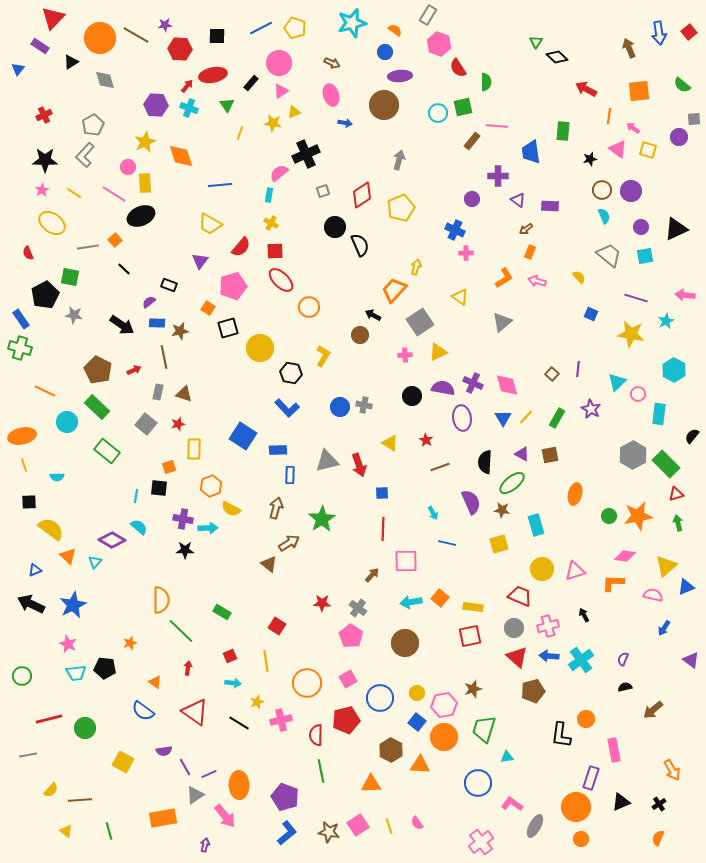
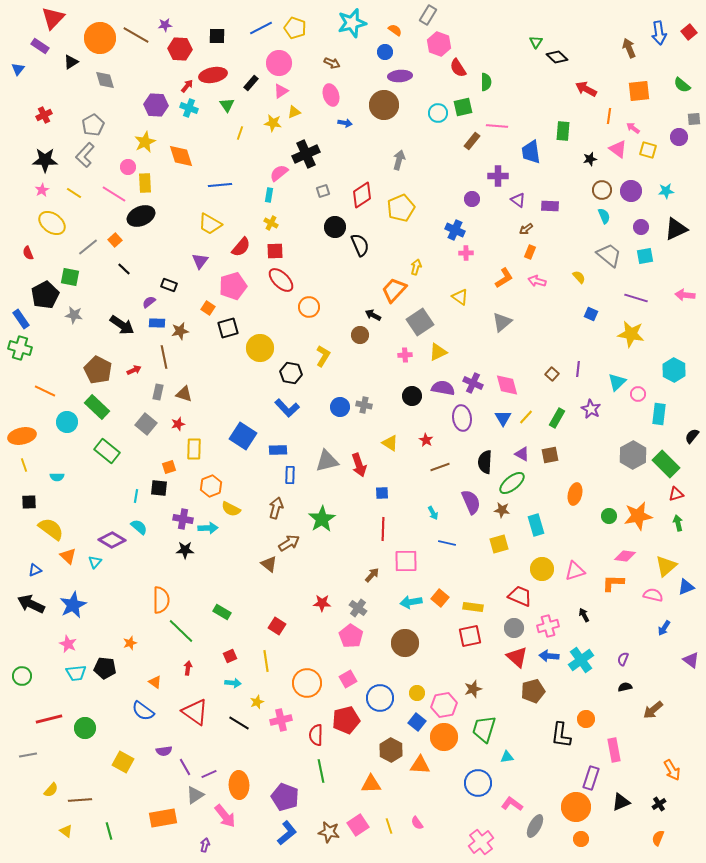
gray line at (88, 247): rotated 30 degrees counterclockwise
cyan star at (666, 321): moved 130 px up; rotated 21 degrees clockwise
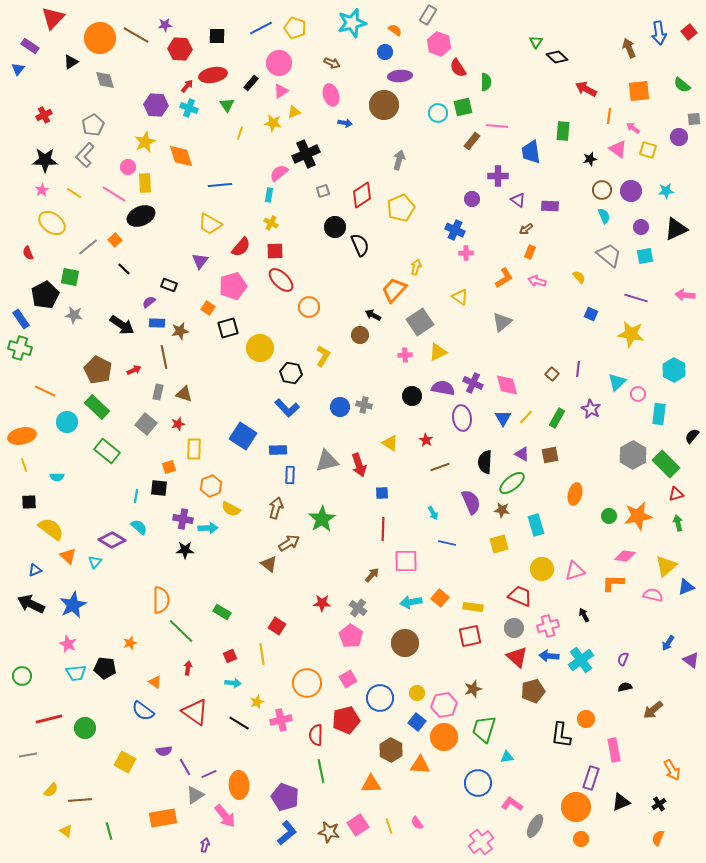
purple rectangle at (40, 46): moved 10 px left
blue arrow at (664, 628): moved 4 px right, 15 px down
yellow line at (266, 661): moved 4 px left, 7 px up
yellow square at (123, 762): moved 2 px right
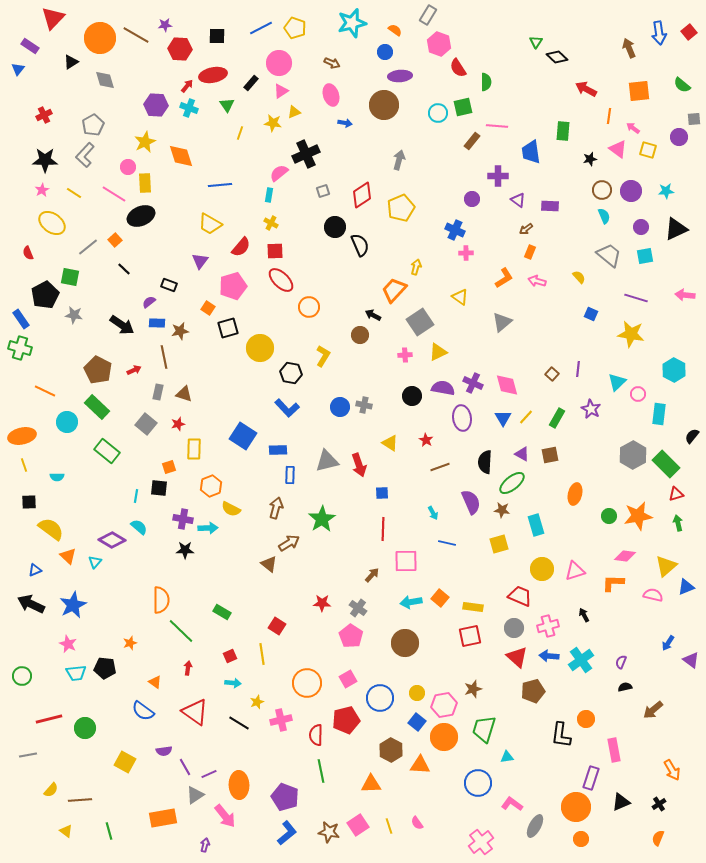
purple semicircle at (623, 659): moved 2 px left, 3 px down
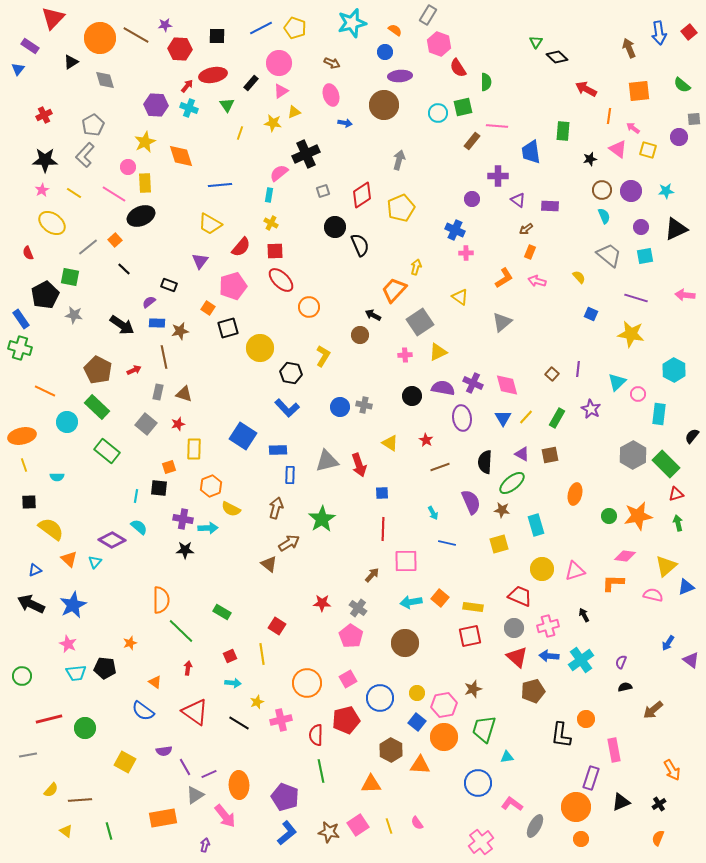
orange triangle at (68, 556): moved 1 px right, 3 px down
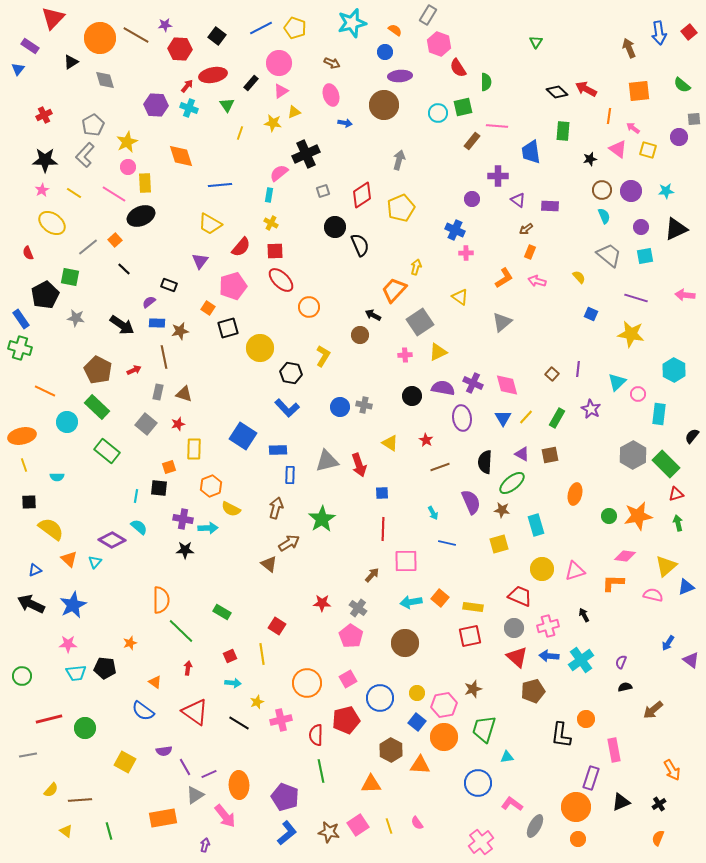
black square at (217, 36): rotated 36 degrees clockwise
black diamond at (557, 57): moved 35 px down
yellow star at (145, 142): moved 18 px left
gray star at (74, 315): moved 2 px right, 3 px down
pink star at (68, 644): rotated 24 degrees counterclockwise
orange circle at (581, 839): moved 3 px left
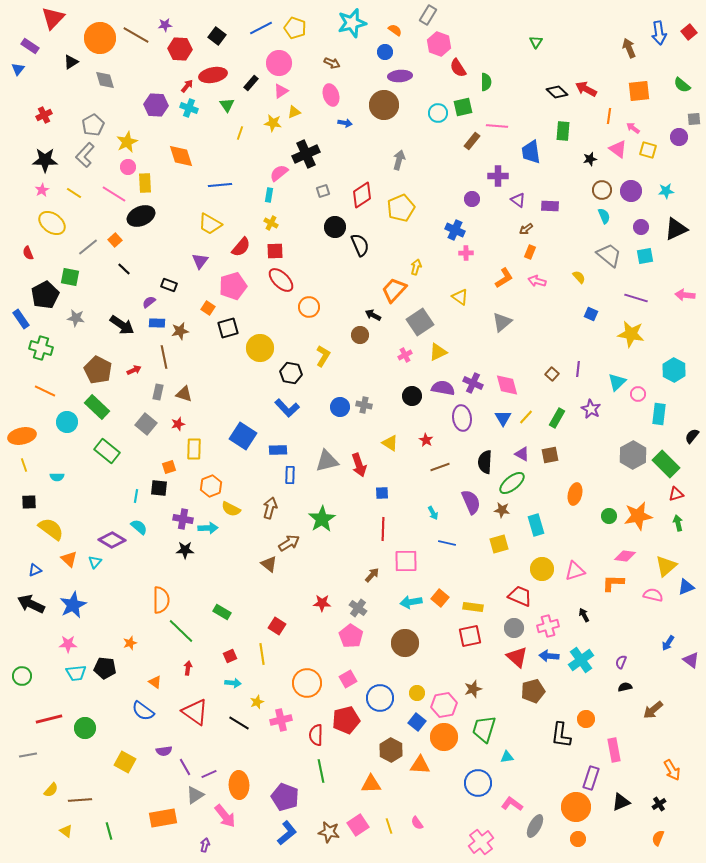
green cross at (20, 348): moved 21 px right
pink cross at (405, 355): rotated 24 degrees counterclockwise
brown arrow at (276, 508): moved 6 px left
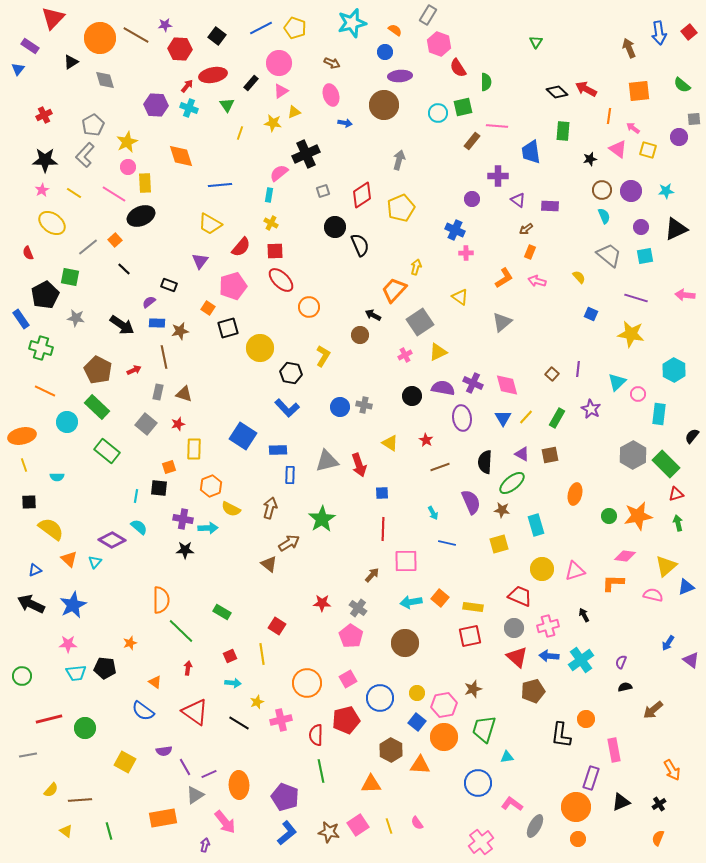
pink arrow at (225, 816): moved 6 px down
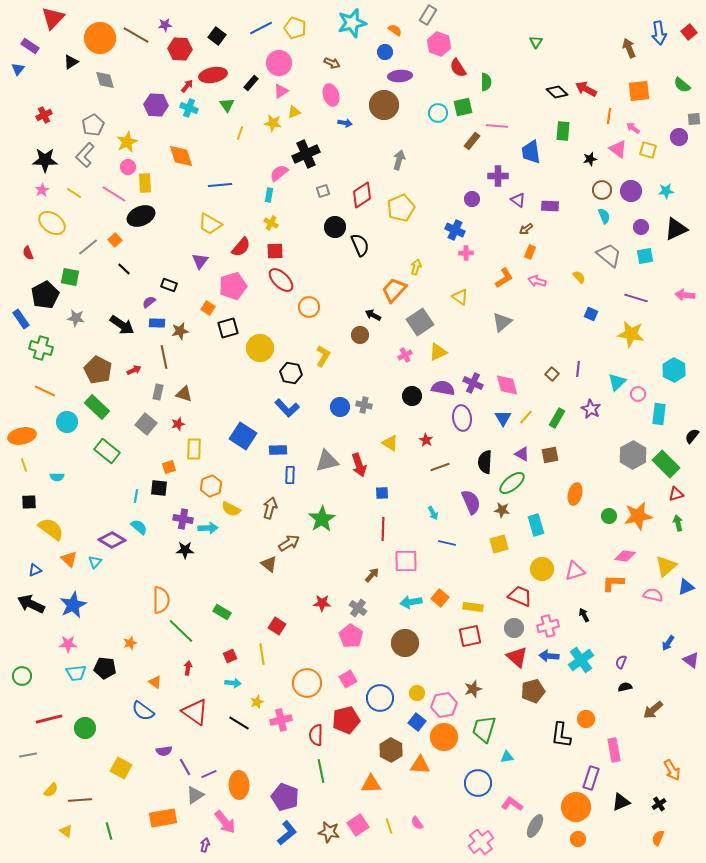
yellow square at (125, 762): moved 4 px left, 6 px down
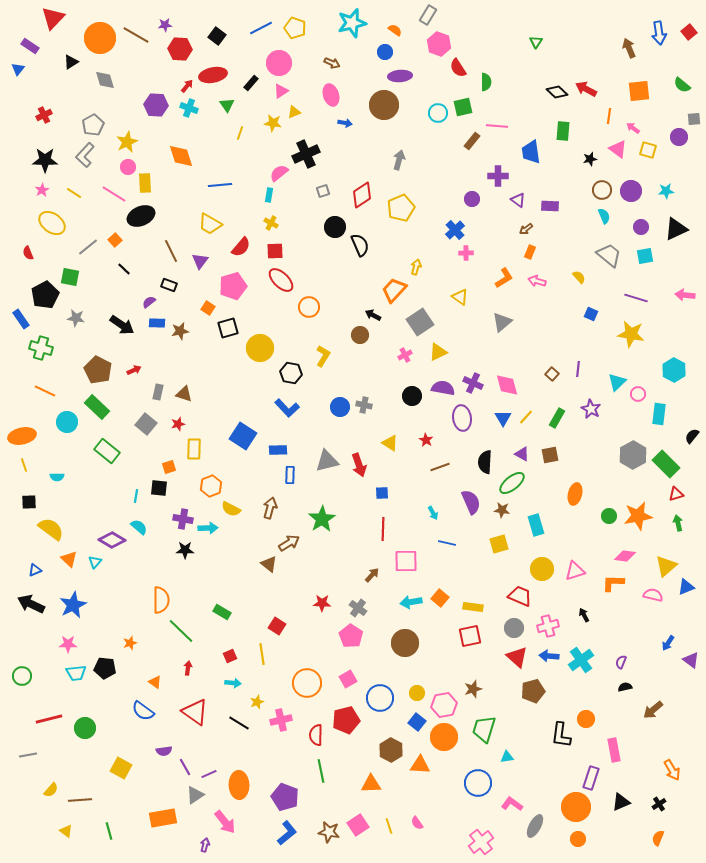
blue cross at (455, 230): rotated 24 degrees clockwise
brown line at (164, 357): moved 7 px right, 106 px up; rotated 15 degrees counterclockwise
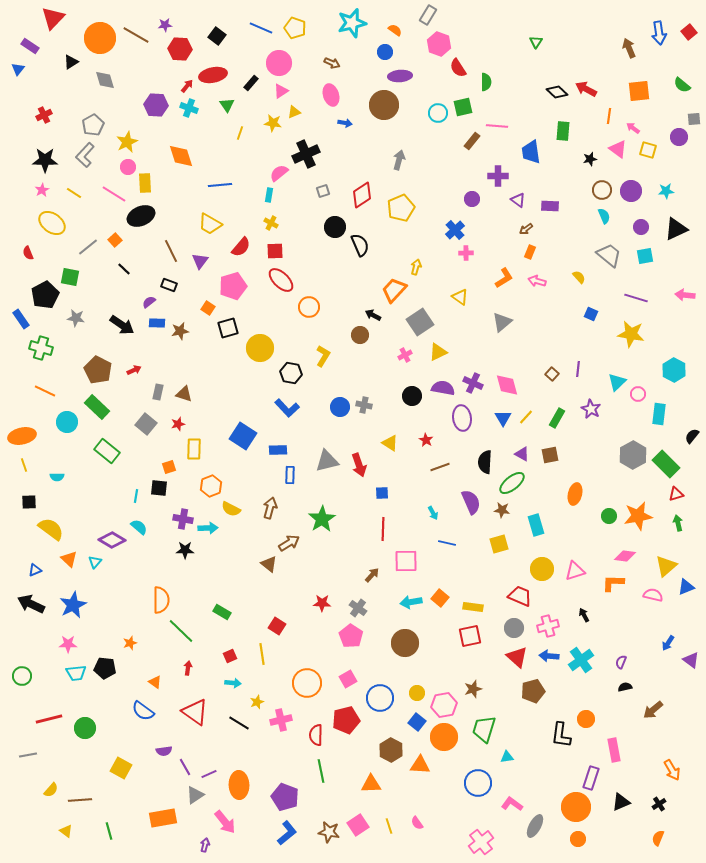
blue line at (261, 28): rotated 50 degrees clockwise
